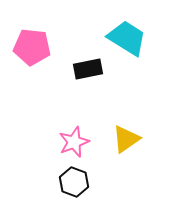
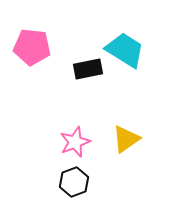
cyan trapezoid: moved 2 px left, 12 px down
pink star: moved 1 px right
black hexagon: rotated 20 degrees clockwise
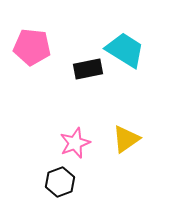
pink star: moved 1 px down
black hexagon: moved 14 px left
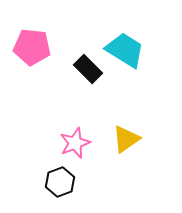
black rectangle: rotated 56 degrees clockwise
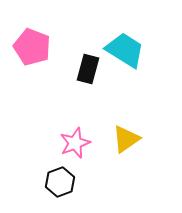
pink pentagon: rotated 15 degrees clockwise
black rectangle: rotated 60 degrees clockwise
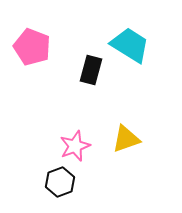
cyan trapezoid: moved 5 px right, 5 px up
black rectangle: moved 3 px right, 1 px down
yellow triangle: rotated 16 degrees clockwise
pink star: moved 3 px down
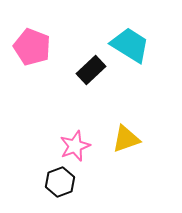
black rectangle: rotated 32 degrees clockwise
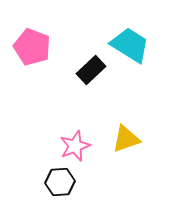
black hexagon: rotated 16 degrees clockwise
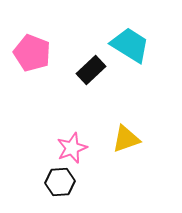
pink pentagon: moved 6 px down
pink star: moved 3 px left, 2 px down
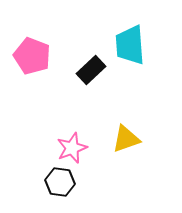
cyan trapezoid: rotated 126 degrees counterclockwise
pink pentagon: moved 3 px down
black hexagon: rotated 12 degrees clockwise
